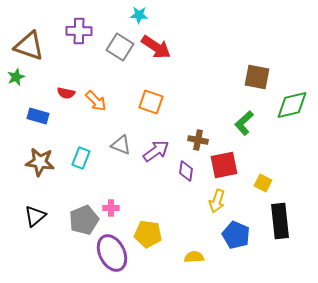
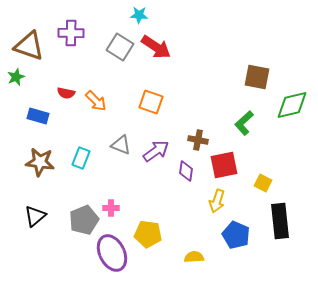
purple cross: moved 8 px left, 2 px down
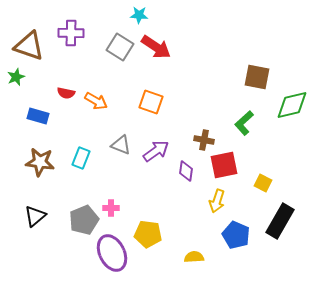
orange arrow: rotated 15 degrees counterclockwise
brown cross: moved 6 px right
black rectangle: rotated 36 degrees clockwise
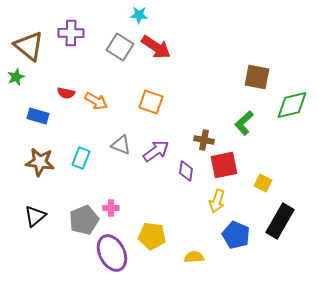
brown triangle: rotated 20 degrees clockwise
yellow pentagon: moved 4 px right, 2 px down
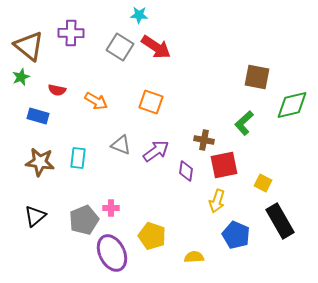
green star: moved 5 px right
red semicircle: moved 9 px left, 3 px up
cyan rectangle: moved 3 px left; rotated 15 degrees counterclockwise
black rectangle: rotated 60 degrees counterclockwise
yellow pentagon: rotated 12 degrees clockwise
